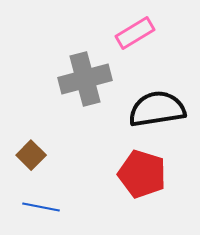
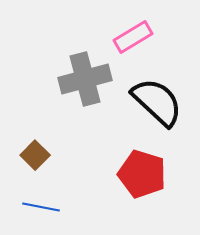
pink rectangle: moved 2 px left, 4 px down
black semicircle: moved 7 px up; rotated 52 degrees clockwise
brown square: moved 4 px right
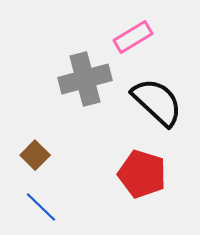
blue line: rotated 33 degrees clockwise
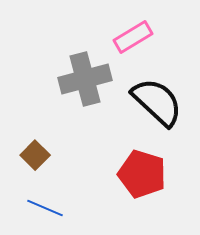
blue line: moved 4 px right, 1 px down; rotated 21 degrees counterclockwise
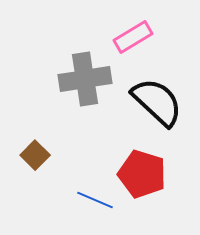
gray cross: rotated 6 degrees clockwise
blue line: moved 50 px right, 8 px up
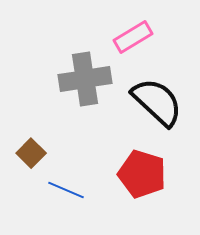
brown square: moved 4 px left, 2 px up
blue line: moved 29 px left, 10 px up
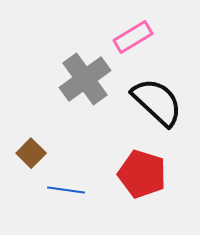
gray cross: rotated 27 degrees counterclockwise
blue line: rotated 15 degrees counterclockwise
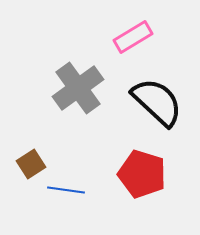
gray cross: moved 7 px left, 9 px down
brown square: moved 11 px down; rotated 12 degrees clockwise
